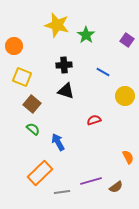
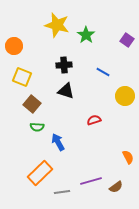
green semicircle: moved 4 px right, 2 px up; rotated 144 degrees clockwise
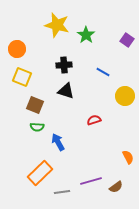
orange circle: moved 3 px right, 3 px down
brown square: moved 3 px right, 1 px down; rotated 18 degrees counterclockwise
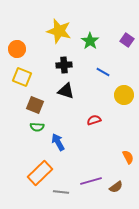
yellow star: moved 2 px right, 6 px down
green star: moved 4 px right, 6 px down
yellow circle: moved 1 px left, 1 px up
gray line: moved 1 px left; rotated 14 degrees clockwise
